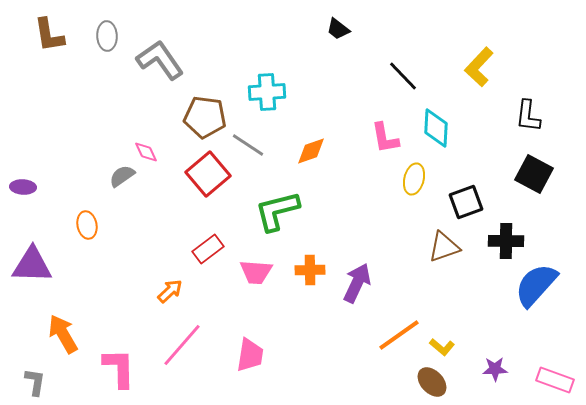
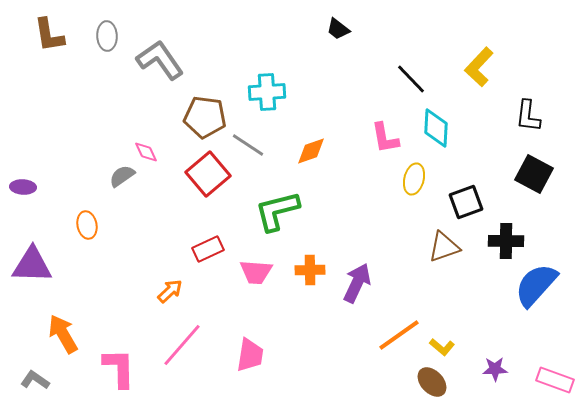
black line at (403, 76): moved 8 px right, 3 px down
red rectangle at (208, 249): rotated 12 degrees clockwise
gray L-shape at (35, 382): moved 2 px up; rotated 64 degrees counterclockwise
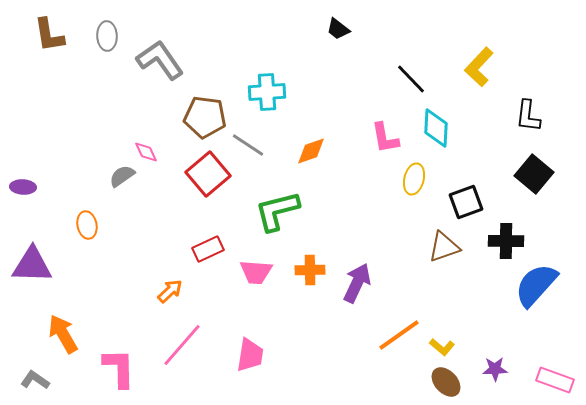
black square at (534, 174): rotated 12 degrees clockwise
brown ellipse at (432, 382): moved 14 px right
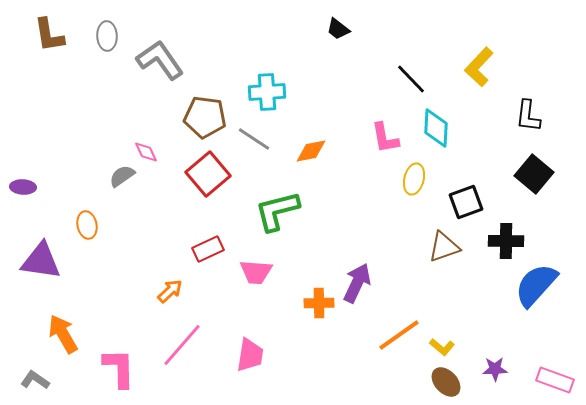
gray line at (248, 145): moved 6 px right, 6 px up
orange diamond at (311, 151): rotated 8 degrees clockwise
purple triangle at (32, 265): moved 9 px right, 4 px up; rotated 6 degrees clockwise
orange cross at (310, 270): moved 9 px right, 33 px down
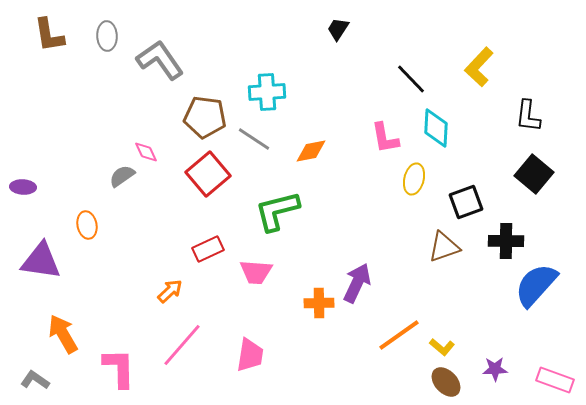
black trapezoid at (338, 29): rotated 85 degrees clockwise
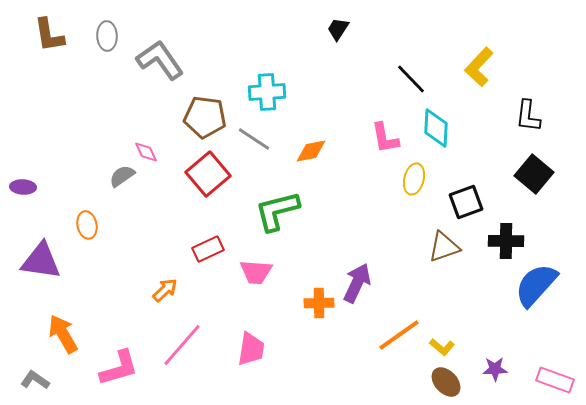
orange arrow at (170, 291): moved 5 px left, 1 px up
pink trapezoid at (250, 355): moved 1 px right, 6 px up
pink L-shape at (119, 368): rotated 75 degrees clockwise
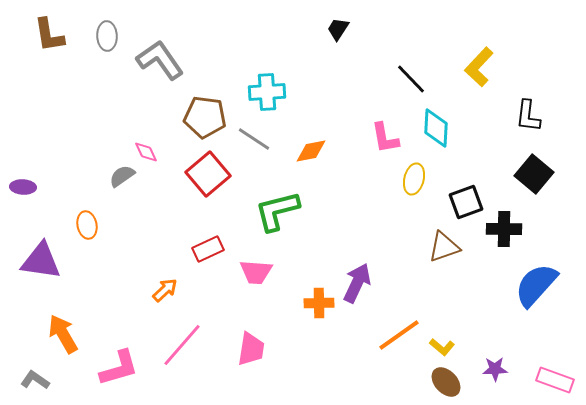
black cross at (506, 241): moved 2 px left, 12 px up
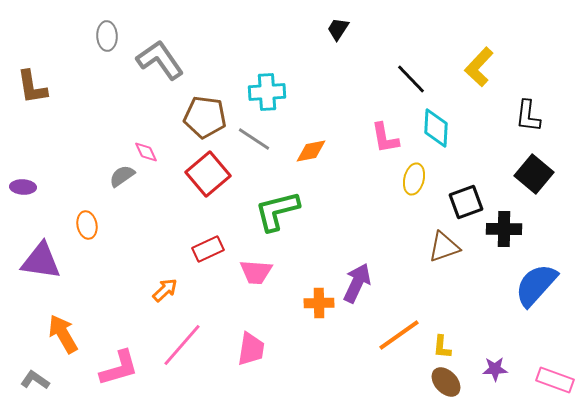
brown L-shape at (49, 35): moved 17 px left, 52 px down
yellow L-shape at (442, 347): rotated 55 degrees clockwise
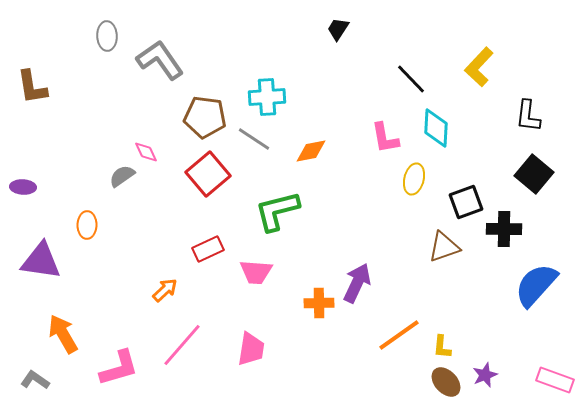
cyan cross at (267, 92): moved 5 px down
orange ellipse at (87, 225): rotated 12 degrees clockwise
purple star at (495, 369): moved 10 px left, 6 px down; rotated 20 degrees counterclockwise
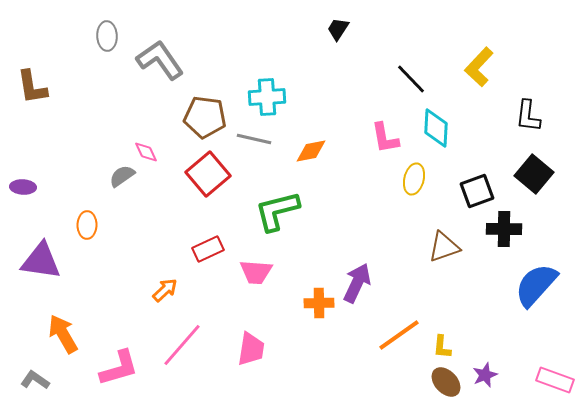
gray line at (254, 139): rotated 20 degrees counterclockwise
black square at (466, 202): moved 11 px right, 11 px up
